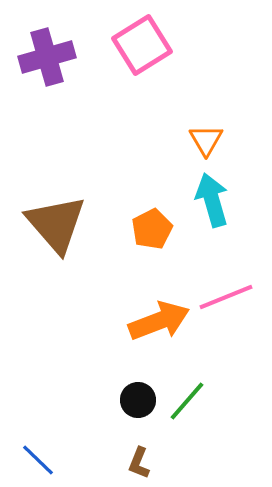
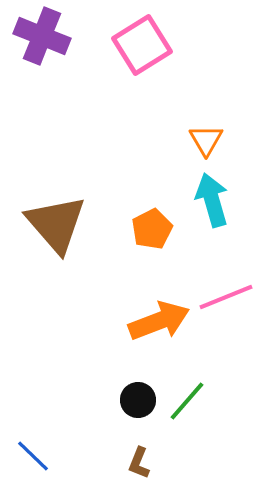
purple cross: moved 5 px left, 21 px up; rotated 38 degrees clockwise
blue line: moved 5 px left, 4 px up
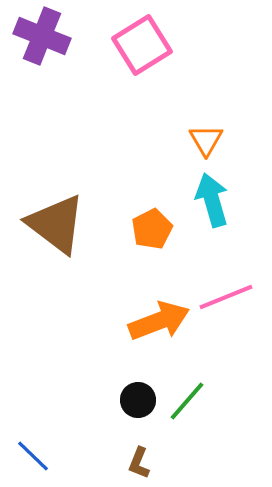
brown triangle: rotated 12 degrees counterclockwise
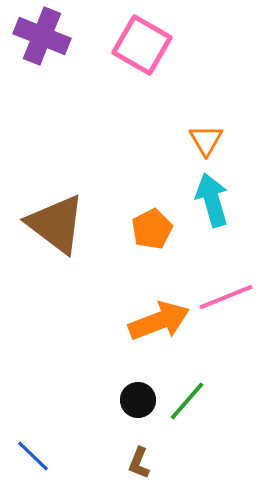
pink square: rotated 28 degrees counterclockwise
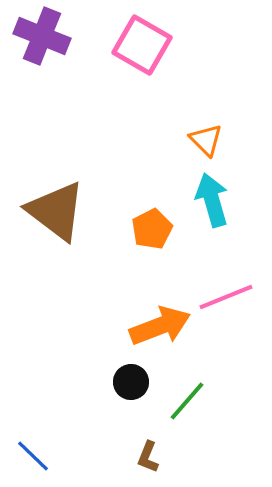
orange triangle: rotated 15 degrees counterclockwise
brown triangle: moved 13 px up
orange arrow: moved 1 px right, 5 px down
black circle: moved 7 px left, 18 px up
brown L-shape: moved 9 px right, 6 px up
